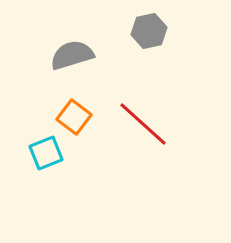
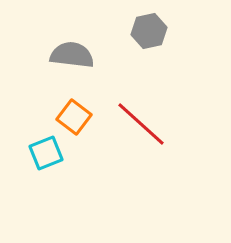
gray semicircle: rotated 24 degrees clockwise
red line: moved 2 px left
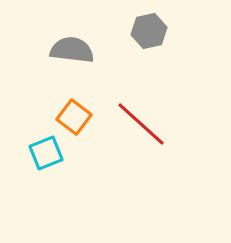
gray semicircle: moved 5 px up
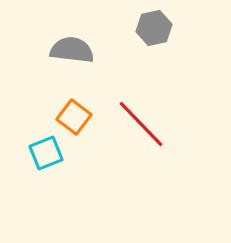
gray hexagon: moved 5 px right, 3 px up
red line: rotated 4 degrees clockwise
